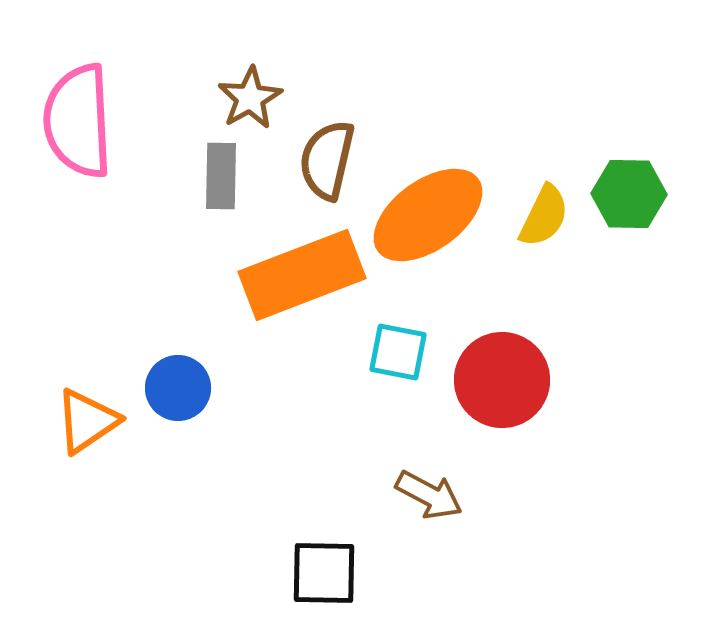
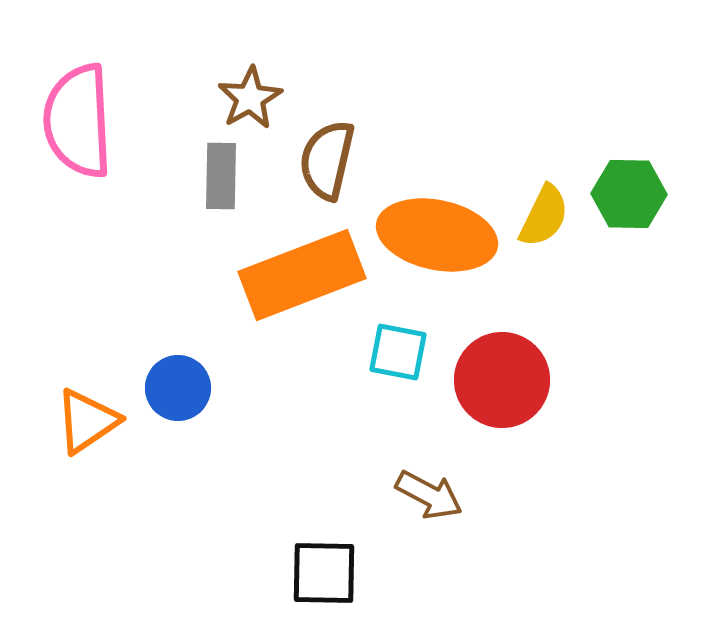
orange ellipse: moved 9 px right, 20 px down; rotated 48 degrees clockwise
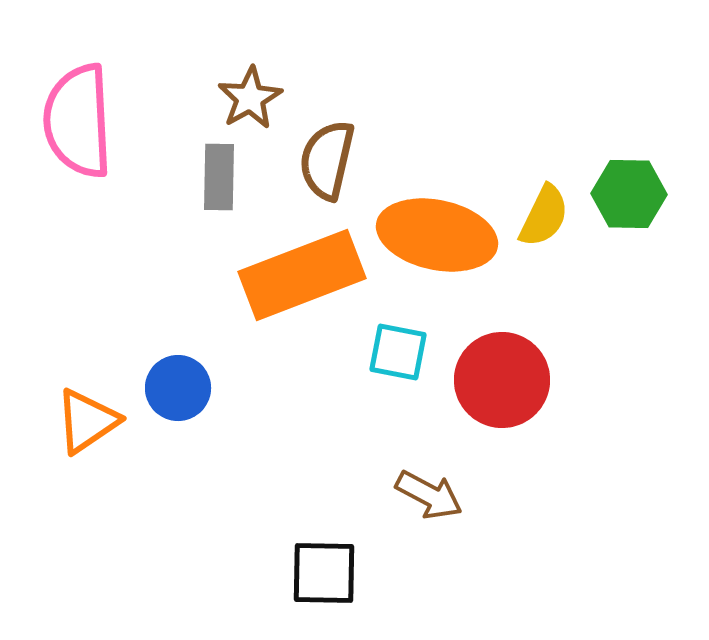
gray rectangle: moved 2 px left, 1 px down
